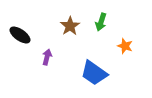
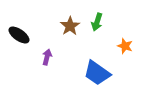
green arrow: moved 4 px left
black ellipse: moved 1 px left
blue trapezoid: moved 3 px right
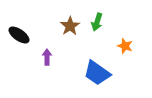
purple arrow: rotated 14 degrees counterclockwise
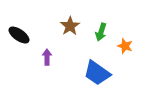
green arrow: moved 4 px right, 10 px down
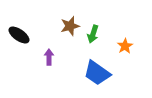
brown star: rotated 18 degrees clockwise
green arrow: moved 8 px left, 2 px down
orange star: rotated 21 degrees clockwise
purple arrow: moved 2 px right
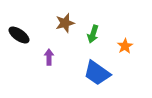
brown star: moved 5 px left, 3 px up
